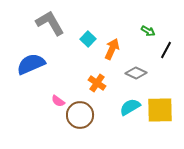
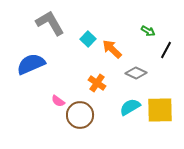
orange arrow: rotated 70 degrees counterclockwise
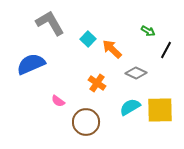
brown circle: moved 6 px right, 7 px down
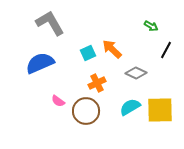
green arrow: moved 3 px right, 5 px up
cyan square: moved 14 px down; rotated 21 degrees clockwise
blue semicircle: moved 9 px right, 1 px up
orange cross: rotated 30 degrees clockwise
brown circle: moved 11 px up
